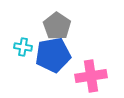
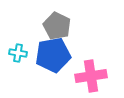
gray pentagon: rotated 8 degrees counterclockwise
cyan cross: moved 5 px left, 6 px down
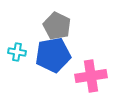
cyan cross: moved 1 px left, 1 px up
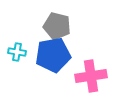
gray pentagon: rotated 12 degrees counterclockwise
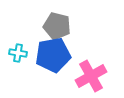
cyan cross: moved 1 px right, 1 px down
pink cross: rotated 20 degrees counterclockwise
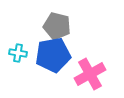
pink cross: moved 1 px left, 2 px up
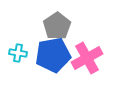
gray pentagon: rotated 24 degrees clockwise
pink cross: moved 3 px left, 16 px up
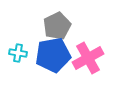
gray pentagon: rotated 8 degrees clockwise
pink cross: moved 1 px right
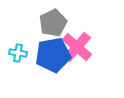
gray pentagon: moved 4 px left, 3 px up
pink cross: moved 11 px left, 11 px up; rotated 20 degrees counterclockwise
